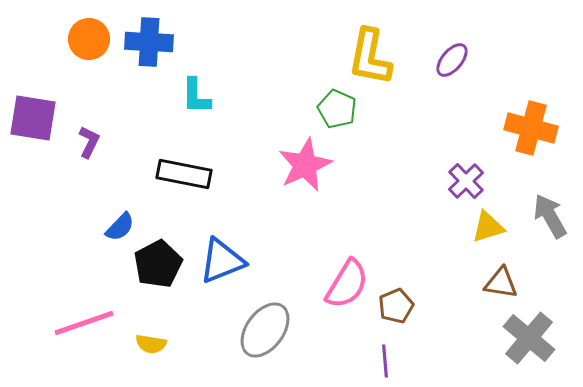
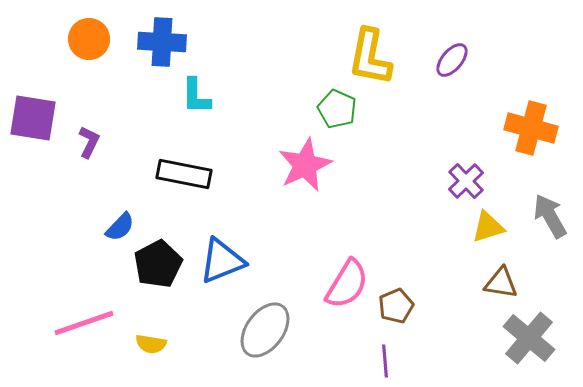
blue cross: moved 13 px right
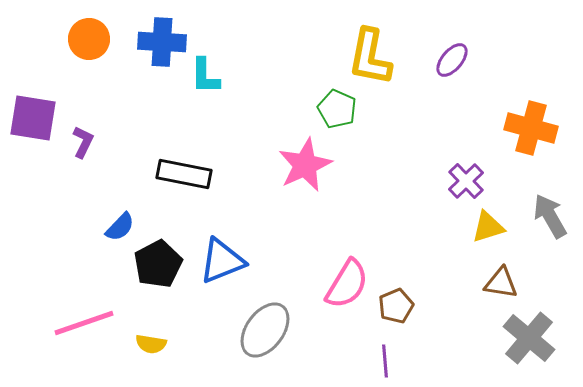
cyan L-shape: moved 9 px right, 20 px up
purple L-shape: moved 6 px left
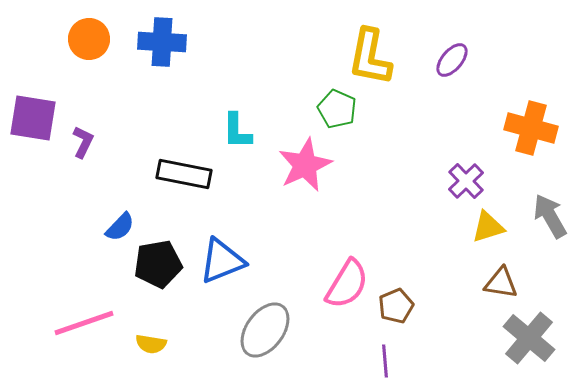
cyan L-shape: moved 32 px right, 55 px down
black pentagon: rotated 18 degrees clockwise
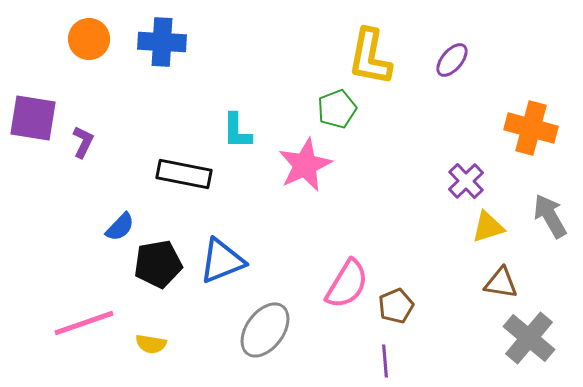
green pentagon: rotated 27 degrees clockwise
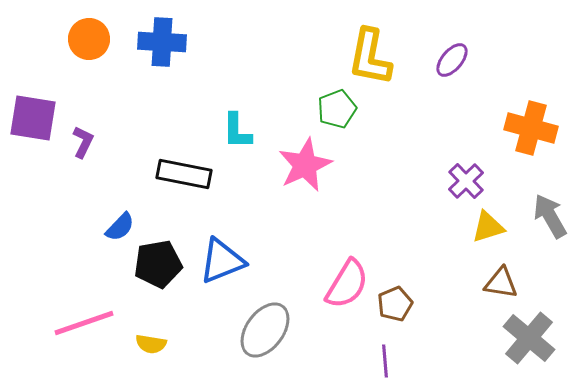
brown pentagon: moved 1 px left, 2 px up
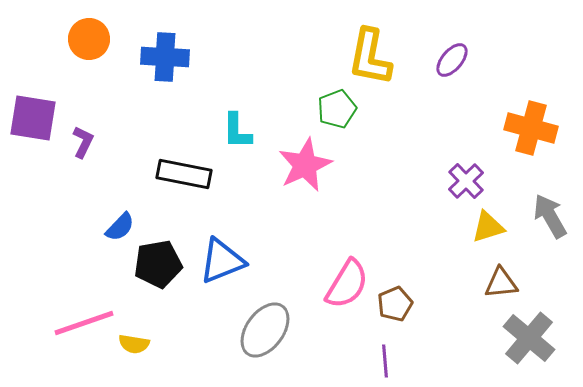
blue cross: moved 3 px right, 15 px down
brown triangle: rotated 15 degrees counterclockwise
yellow semicircle: moved 17 px left
